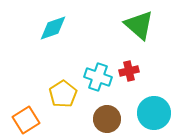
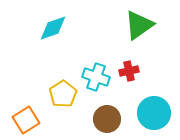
green triangle: rotated 44 degrees clockwise
cyan cross: moved 2 px left
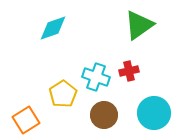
brown circle: moved 3 px left, 4 px up
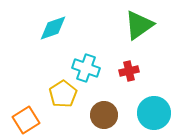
cyan cross: moved 10 px left, 9 px up
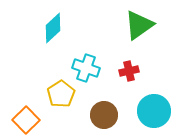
cyan diamond: rotated 24 degrees counterclockwise
yellow pentagon: moved 2 px left
cyan circle: moved 2 px up
orange square: rotated 12 degrees counterclockwise
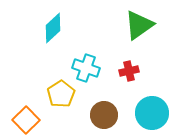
cyan circle: moved 2 px left, 2 px down
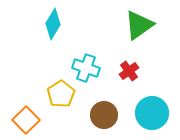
cyan diamond: moved 4 px up; rotated 16 degrees counterclockwise
red cross: rotated 24 degrees counterclockwise
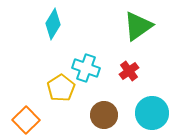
green triangle: moved 1 px left, 1 px down
yellow pentagon: moved 6 px up
